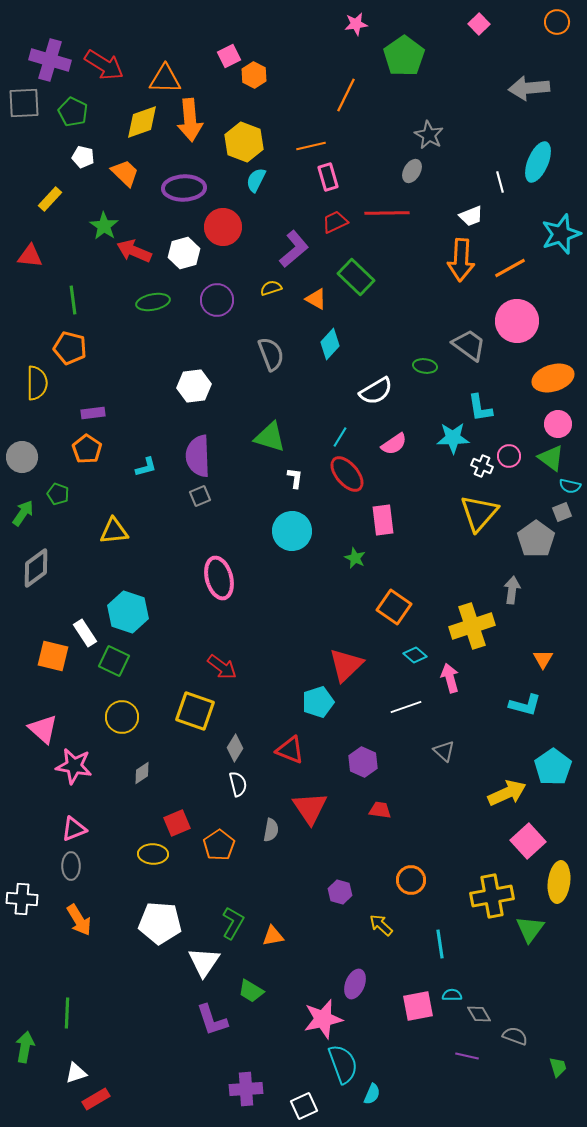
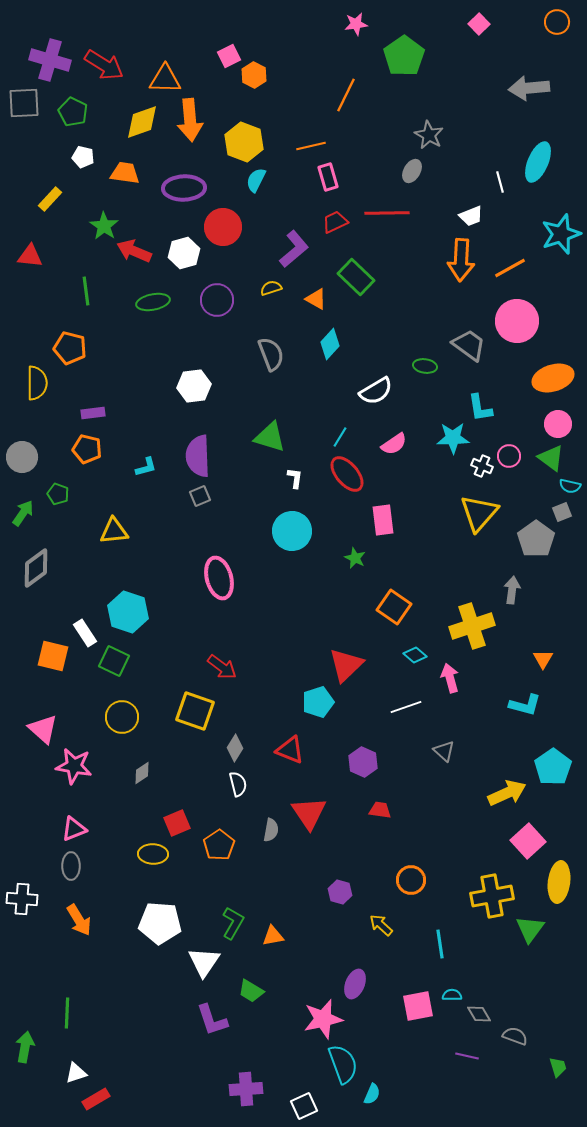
orange trapezoid at (125, 173): rotated 36 degrees counterclockwise
green line at (73, 300): moved 13 px right, 9 px up
orange pentagon at (87, 449): rotated 20 degrees counterclockwise
red triangle at (310, 808): moved 1 px left, 5 px down
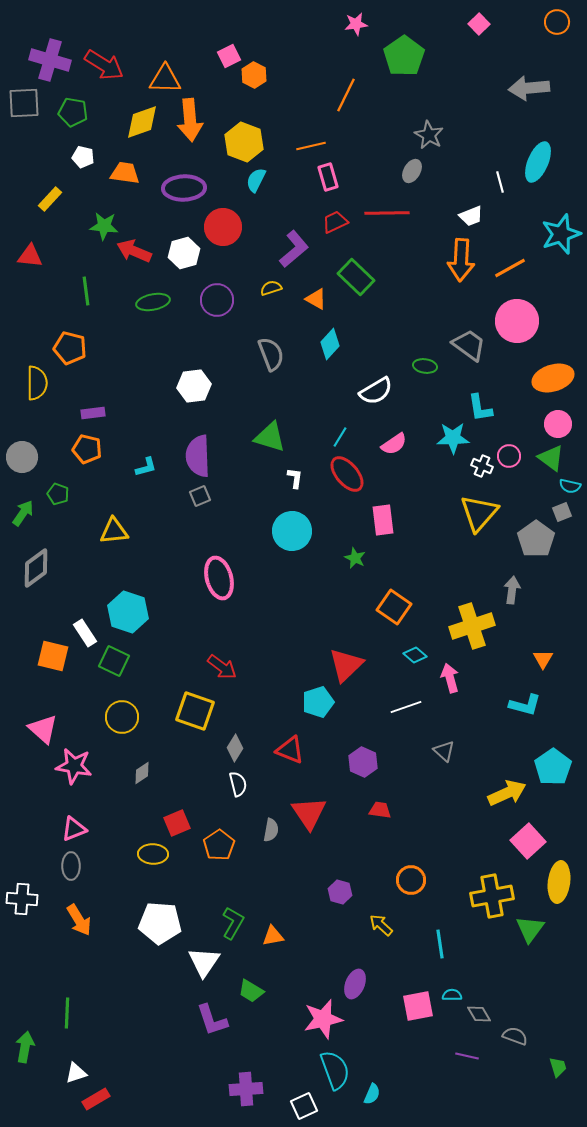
green pentagon at (73, 112): rotated 16 degrees counterclockwise
green star at (104, 226): rotated 28 degrees counterclockwise
cyan semicircle at (343, 1064): moved 8 px left, 6 px down
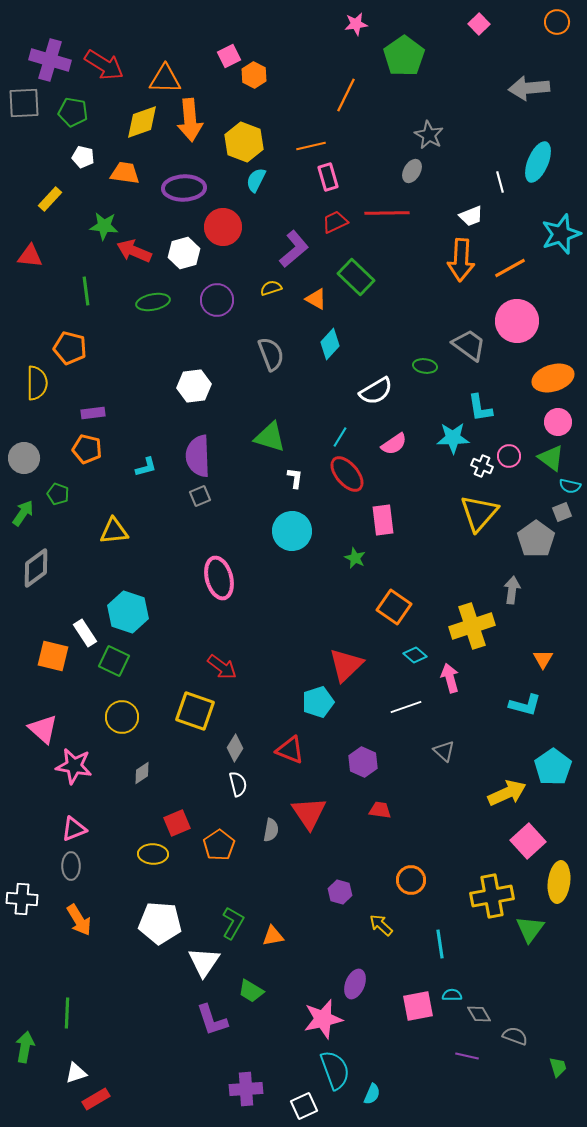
pink circle at (558, 424): moved 2 px up
gray circle at (22, 457): moved 2 px right, 1 px down
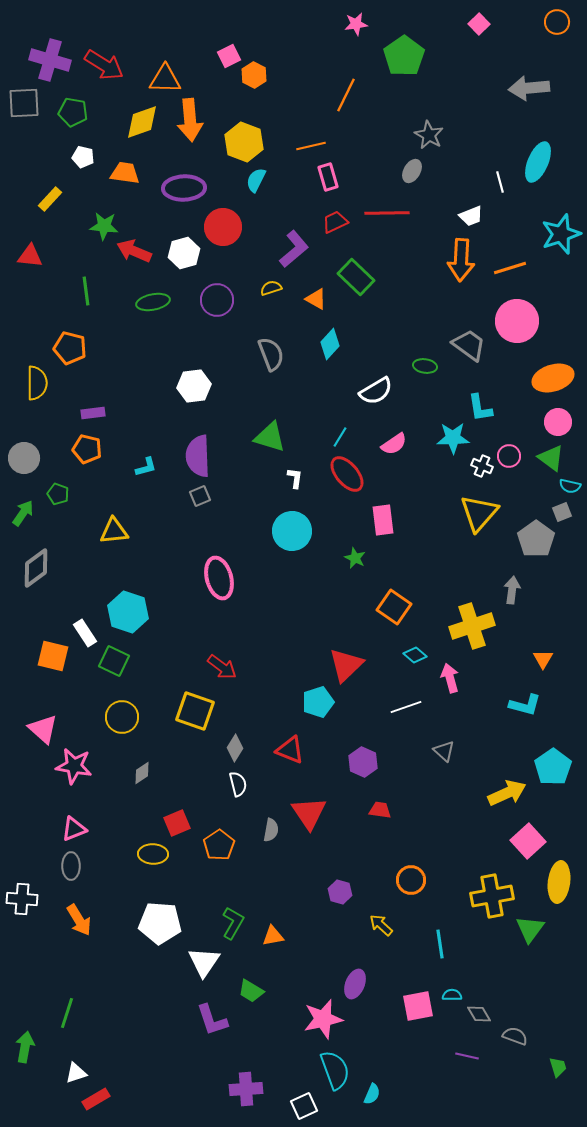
orange line at (510, 268): rotated 12 degrees clockwise
green line at (67, 1013): rotated 16 degrees clockwise
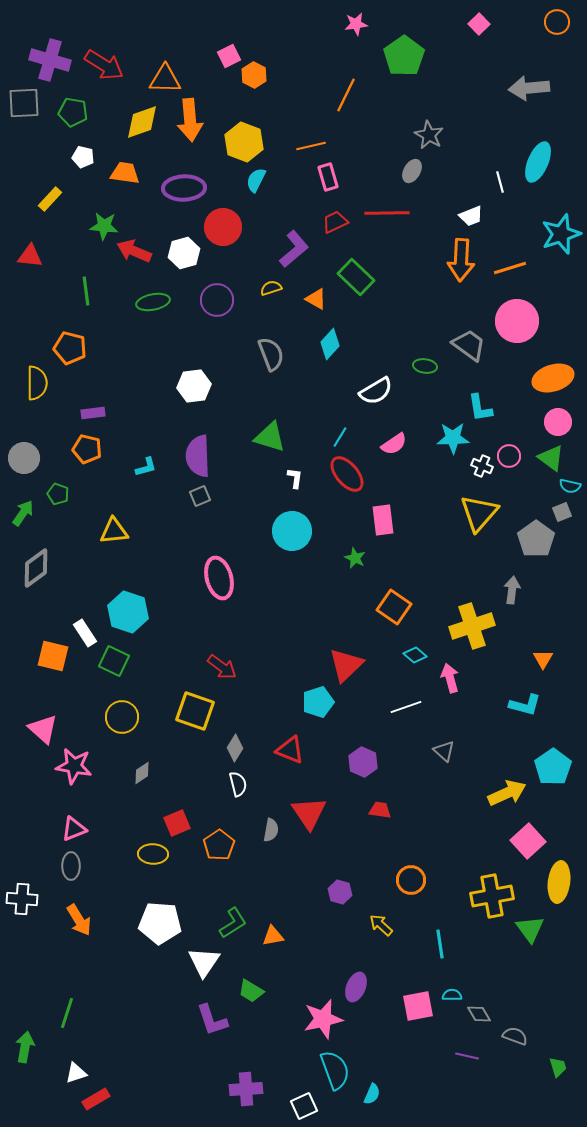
green L-shape at (233, 923): rotated 28 degrees clockwise
green triangle at (530, 929): rotated 12 degrees counterclockwise
purple ellipse at (355, 984): moved 1 px right, 3 px down
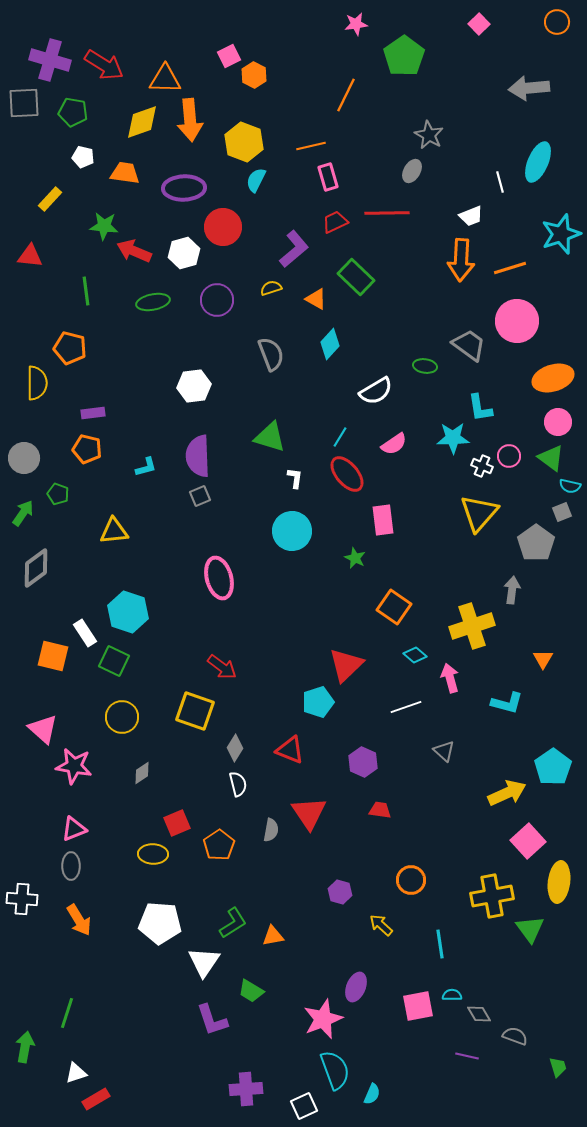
gray pentagon at (536, 539): moved 4 px down
cyan L-shape at (525, 705): moved 18 px left, 2 px up
pink star at (323, 1019): rotated 9 degrees counterclockwise
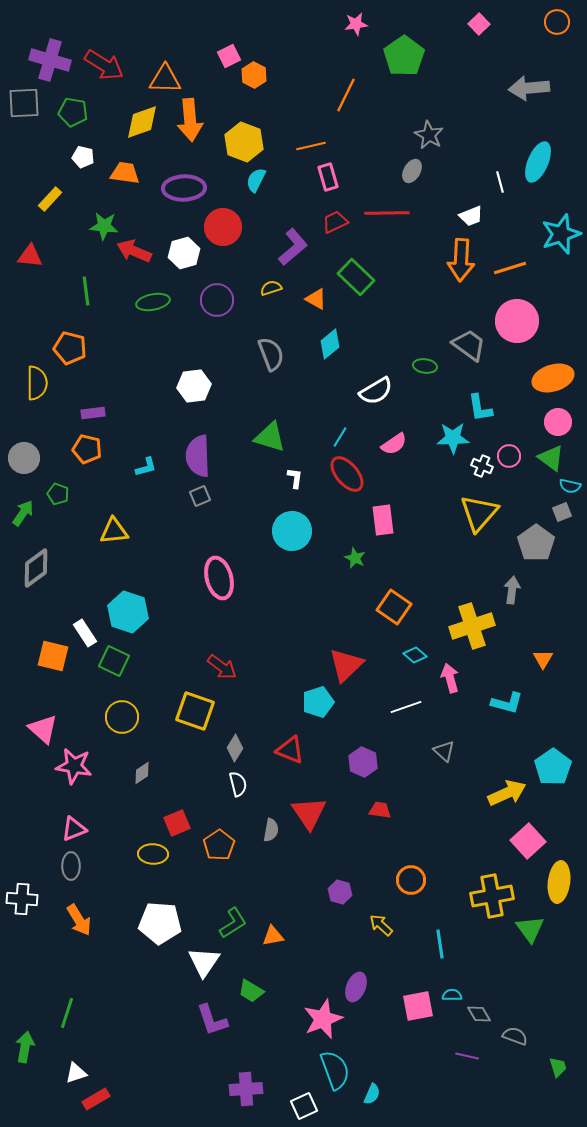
purple L-shape at (294, 249): moved 1 px left, 2 px up
cyan diamond at (330, 344): rotated 8 degrees clockwise
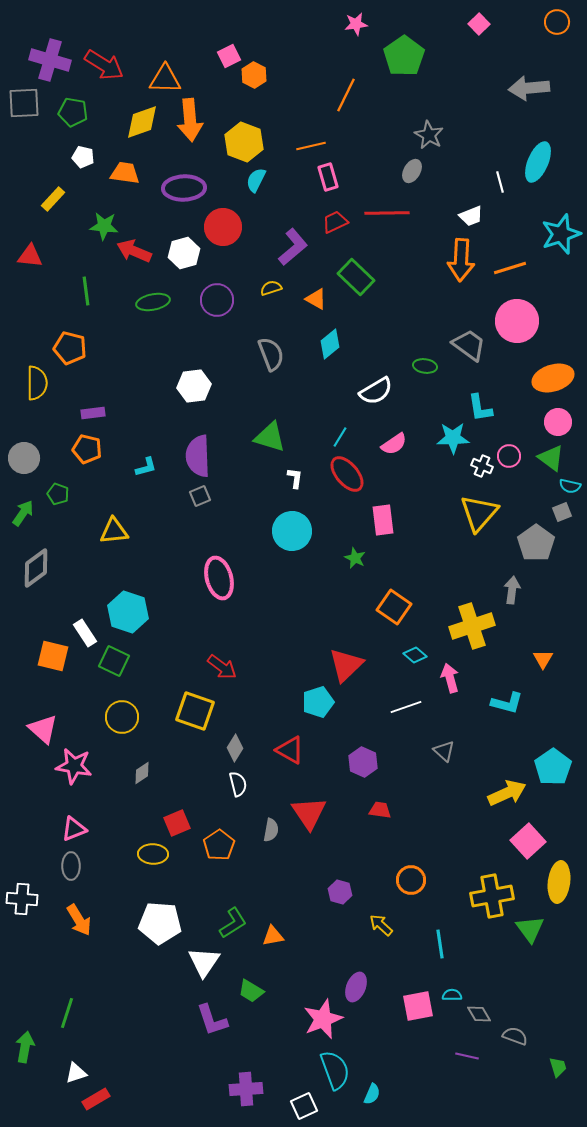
yellow rectangle at (50, 199): moved 3 px right
red triangle at (290, 750): rotated 8 degrees clockwise
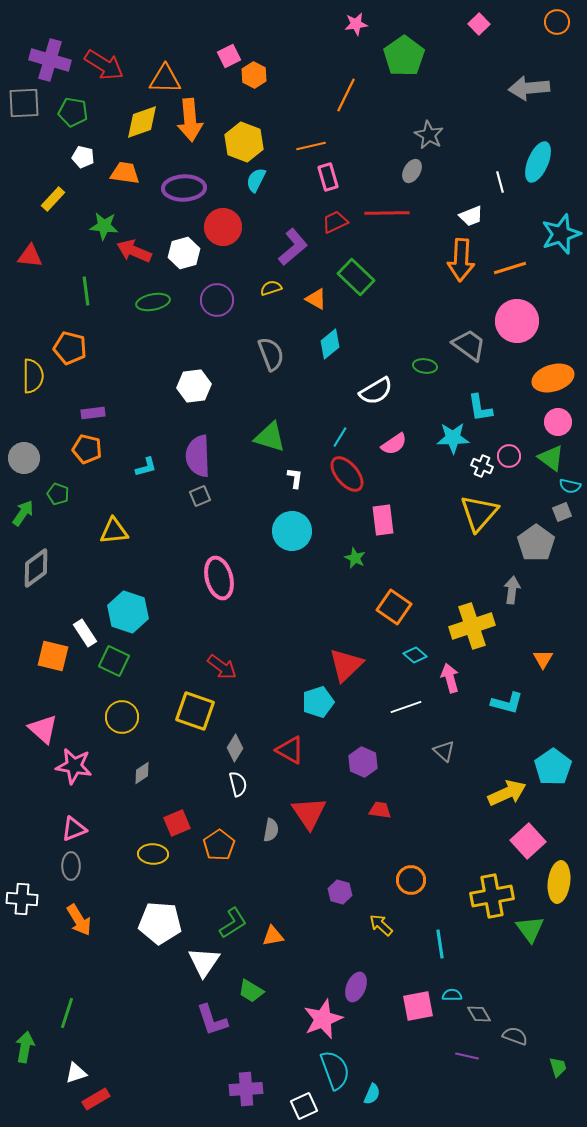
yellow semicircle at (37, 383): moved 4 px left, 7 px up
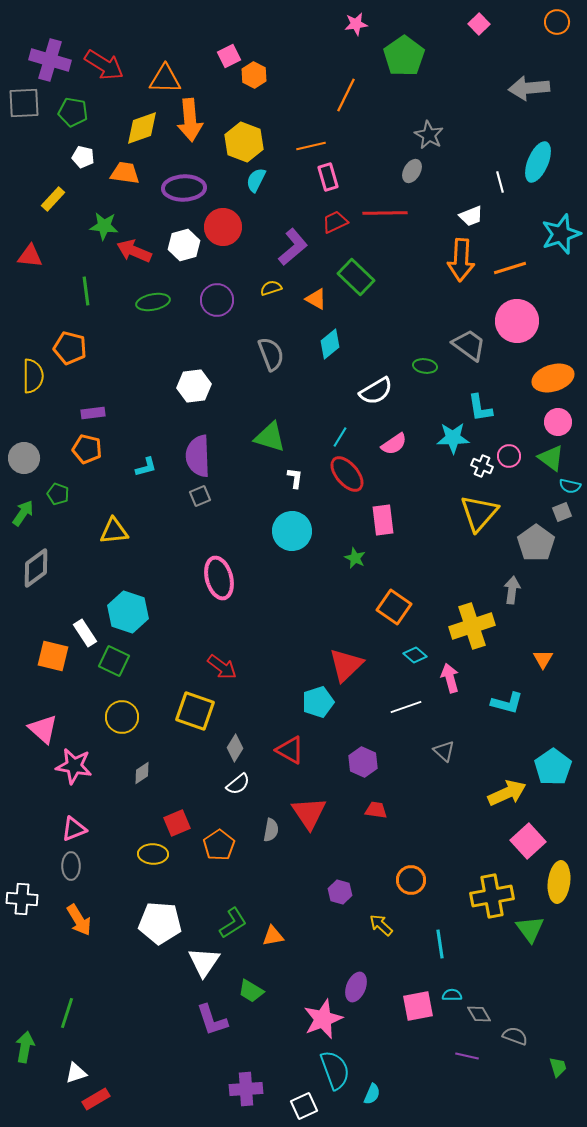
yellow diamond at (142, 122): moved 6 px down
red line at (387, 213): moved 2 px left
white hexagon at (184, 253): moved 8 px up
white semicircle at (238, 784): rotated 65 degrees clockwise
red trapezoid at (380, 810): moved 4 px left
